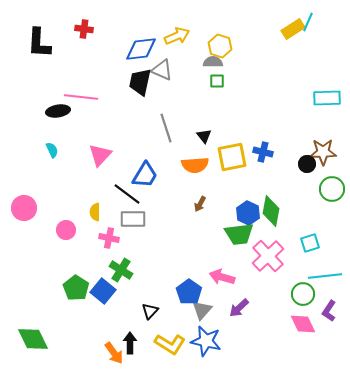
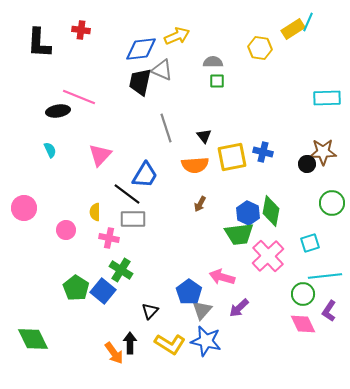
red cross at (84, 29): moved 3 px left, 1 px down
yellow hexagon at (220, 46): moved 40 px right, 2 px down; rotated 10 degrees counterclockwise
pink line at (81, 97): moved 2 px left; rotated 16 degrees clockwise
cyan semicircle at (52, 150): moved 2 px left
green circle at (332, 189): moved 14 px down
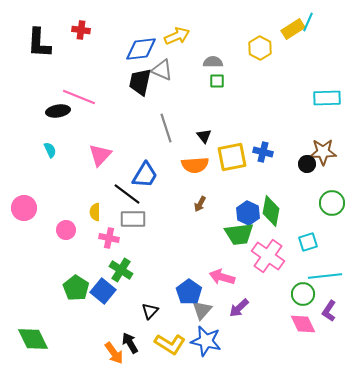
yellow hexagon at (260, 48): rotated 20 degrees clockwise
cyan square at (310, 243): moved 2 px left, 1 px up
pink cross at (268, 256): rotated 12 degrees counterclockwise
black arrow at (130, 343): rotated 30 degrees counterclockwise
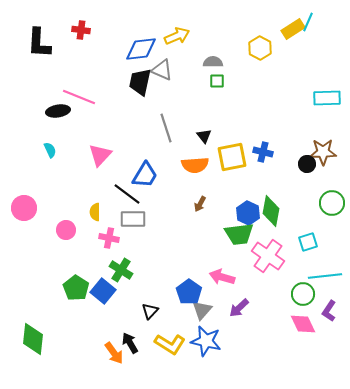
green diamond at (33, 339): rotated 32 degrees clockwise
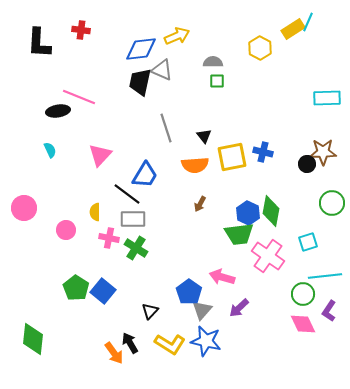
green cross at (121, 270): moved 15 px right, 22 px up
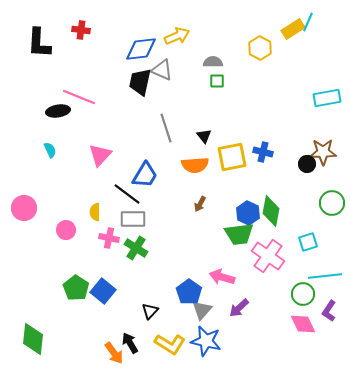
cyan rectangle at (327, 98): rotated 8 degrees counterclockwise
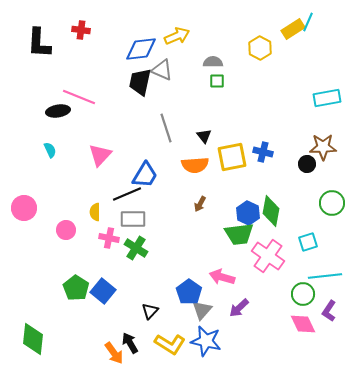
brown star at (323, 152): moved 5 px up
black line at (127, 194): rotated 60 degrees counterclockwise
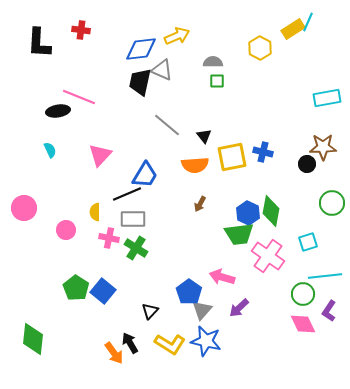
gray line at (166, 128): moved 1 px right, 3 px up; rotated 32 degrees counterclockwise
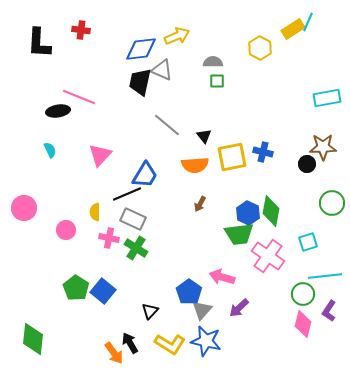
gray rectangle at (133, 219): rotated 25 degrees clockwise
pink diamond at (303, 324): rotated 40 degrees clockwise
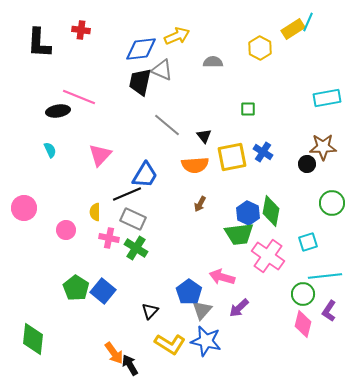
green square at (217, 81): moved 31 px right, 28 px down
blue cross at (263, 152): rotated 18 degrees clockwise
black arrow at (130, 343): moved 22 px down
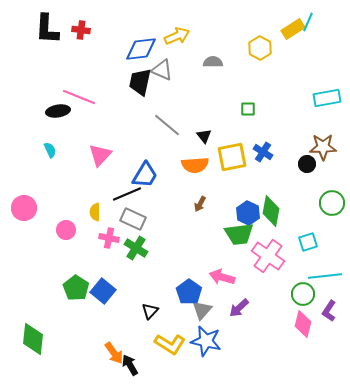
black L-shape at (39, 43): moved 8 px right, 14 px up
